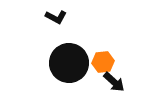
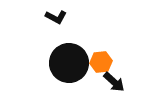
orange hexagon: moved 2 px left
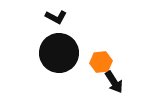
black circle: moved 10 px left, 10 px up
black arrow: rotated 15 degrees clockwise
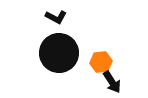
black arrow: moved 2 px left
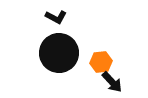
black arrow: rotated 10 degrees counterclockwise
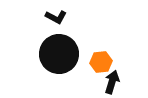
black circle: moved 1 px down
black arrow: rotated 120 degrees counterclockwise
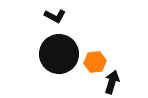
black L-shape: moved 1 px left, 1 px up
orange hexagon: moved 6 px left
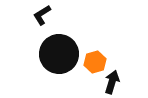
black L-shape: moved 13 px left, 1 px up; rotated 120 degrees clockwise
orange hexagon: rotated 10 degrees counterclockwise
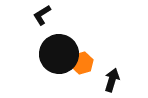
orange hexagon: moved 13 px left, 1 px down
black arrow: moved 2 px up
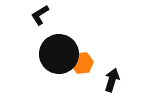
black L-shape: moved 2 px left
orange hexagon: rotated 10 degrees clockwise
